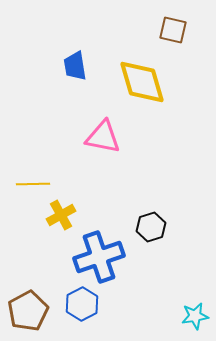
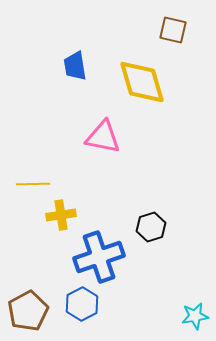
yellow cross: rotated 20 degrees clockwise
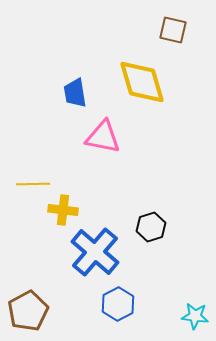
blue trapezoid: moved 27 px down
yellow cross: moved 2 px right, 5 px up; rotated 16 degrees clockwise
blue cross: moved 4 px left, 5 px up; rotated 30 degrees counterclockwise
blue hexagon: moved 36 px right
cyan star: rotated 16 degrees clockwise
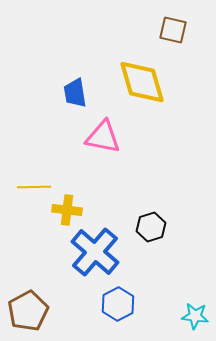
yellow line: moved 1 px right, 3 px down
yellow cross: moved 4 px right
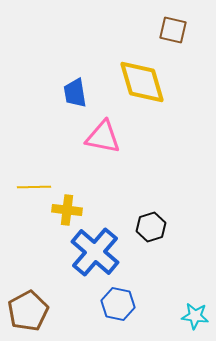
blue hexagon: rotated 20 degrees counterclockwise
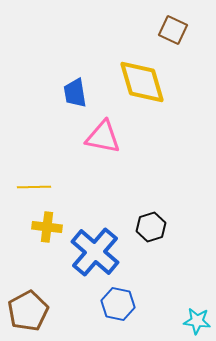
brown square: rotated 12 degrees clockwise
yellow cross: moved 20 px left, 17 px down
cyan star: moved 2 px right, 5 px down
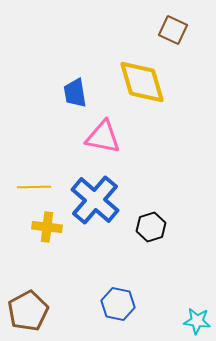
blue cross: moved 52 px up
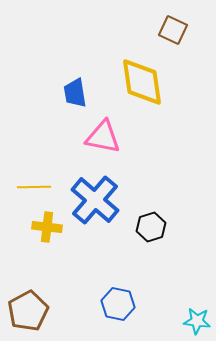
yellow diamond: rotated 8 degrees clockwise
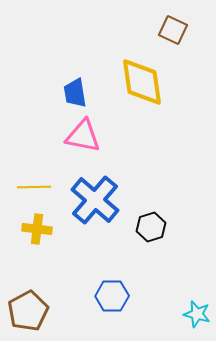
pink triangle: moved 20 px left, 1 px up
yellow cross: moved 10 px left, 2 px down
blue hexagon: moved 6 px left, 8 px up; rotated 12 degrees counterclockwise
cyan star: moved 7 px up; rotated 8 degrees clockwise
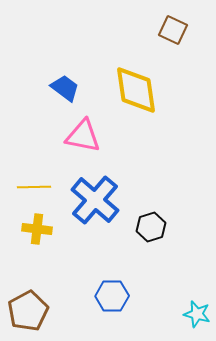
yellow diamond: moved 6 px left, 8 px down
blue trapezoid: moved 10 px left, 5 px up; rotated 136 degrees clockwise
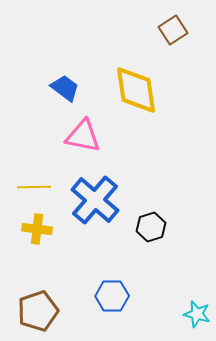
brown square: rotated 32 degrees clockwise
brown pentagon: moved 10 px right; rotated 9 degrees clockwise
